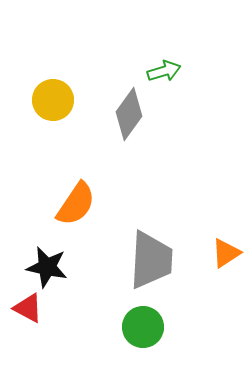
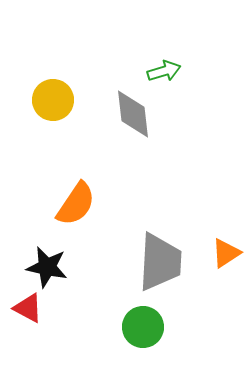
gray diamond: moved 4 px right; rotated 42 degrees counterclockwise
gray trapezoid: moved 9 px right, 2 px down
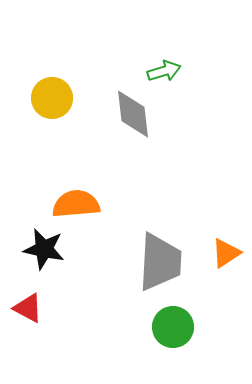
yellow circle: moved 1 px left, 2 px up
orange semicircle: rotated 129 degrees counterclockwise
black star: moved 3 px left, 18 px up
green circle: moved 30 px right
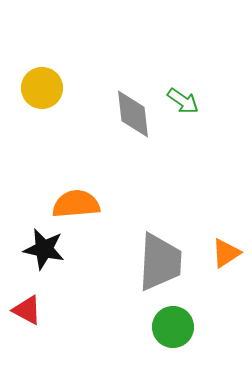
green arrow: moved 19 px right, 30 px down; rotated 52 degrees clockwise
yellow circle: moved 10 px left, 10 px up
red triangle: moved 1 px left, 2 px down
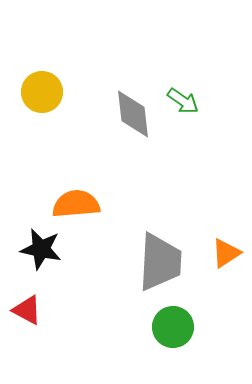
yellow circle: moved 4 px down
black star: moved 3 px left
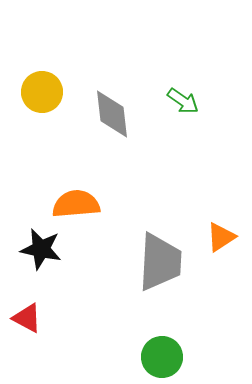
gray diamond: moved 21 px left
orange triangle: moved 5 px left, 16 px up
red triangle: moved 8 px down
green circle: moved 11 px left, 30 px down
